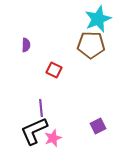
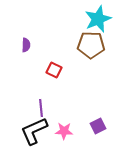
pink star: moved 11 px right, 7 px up; rotated 24 degrees clockwise
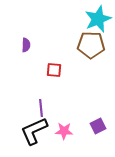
red square: rotated 21 degrees counterclockwise
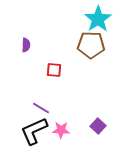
cyan star: rotated 12 degrees counterclockwise
purple line: rotated 54 degrees counterclockwise
purple square: rotated 21 degrees counterclockwise
pink star: moved 3 px left, 1 px up
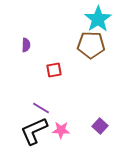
red square: rotated 14 degrees counterclockwise
purple square: moved 2 px right
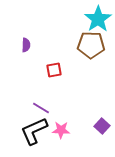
purple square: moved 2 px right
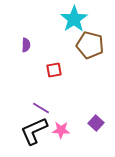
cyan star: moved 24 px left
brown pentagon: moved 1 px left; rotated 12 degrees clockwise
purple square: moved 6 px left, 3 px up
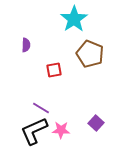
brown pentagon: moved 9 px down; rotated 8 degrees clockwise
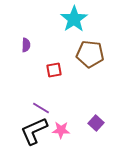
brown pentagon: rotated 16 degrees counterclockwise
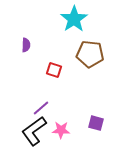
red square: rotated 28 degrees clockwise
purple line: rotated 72 degrees counterclockwise
purple square: rotated 28 degrees counterclockwise
black L-shape: rotated 12 degrees counterclockwise
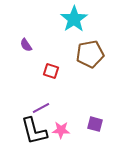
purple semicircle: rotated 144 degrees clockwise
brown pentagon: rotated 16 degrees counterclockwise
red square: moved 3 px left, 1 px down
purple line: rotated 12 degrees clockwise
purple square: moved 1 px left, 1 px down
black L-shape: rotated 68 degrees counterclockwise
